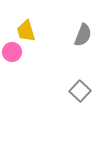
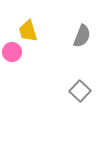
yellow trapezoid: moved 2 px right
gray semicircle: moved 1 px left, 1 px down
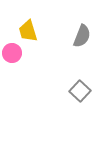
pink circle: moved 1 px down
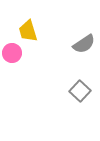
gray semicircle: moved 2 px right, 8 px down; rotated 35 degrees clockwise
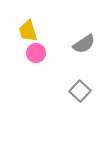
pink circle: moved 24 px right
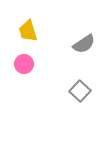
pink circle: moved 12 px left, 11 px down
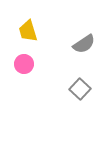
gray square: moved 2 px up
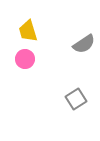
pink circle: moved 1 px right, 5 px up
gray square: moved 4 px left, 10 px down; rotated 15 degrees clockwise
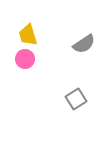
yellow trapezoid: moved 4 px down
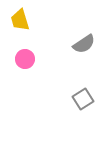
yellow trapezoid: moved 8 px left, 15 px up
gray square: moved 7 px right
